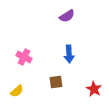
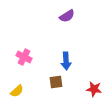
blue arrow: moved 3 px left, 7 px down
red star: rotated 21 degrees counterclockwise
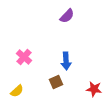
purple semicircle: rotated 14 degrees counterclockwise
pink cross: rotated 14 degrees clockwise
brown square: rotated 16 degrees counterclockwise
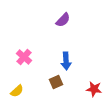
purple semicircle: moved 4 px left, 4 px down
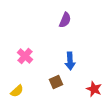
purple semicircle: moved 2 px right; rotated 21 degrees counterclockwise
pink cross: moved 1 px right, 1 px up
blue arrow: moved 4 px right
red star: rotated 14 degrees clockwise
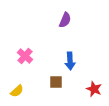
brown square: rotated 24 degrees clockwise
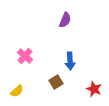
brown square: rotated 32 degrees counterclockwise
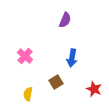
blue arrow: moved 2 px right, 3 px up; rotated 12 degrees clockwise
yellow semicircle: moved 11 px right, 3 px down; rotated 144 degrees clockwise
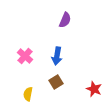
blue arrow: moved 15 px left, 2 px up
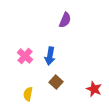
blue arrow: moved 7 px left
brown square: rotated 16 degrees counterclockwise
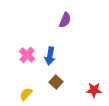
pink cross: moved 2 px right, 1 px up
red star: moved 1 px down; rotated 21 degrees counterclockwise
yellow semicircle: moved 2 px left; rotated 32 degrees clockwise
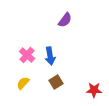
purple semicircle: rotated 14 degrees clockwise
blue arrow: rotated 18 degrees counterclockwise
brown square: rotated 16 degrees clockwise
yellow semicircle: moved 3 px left, 11 px up
